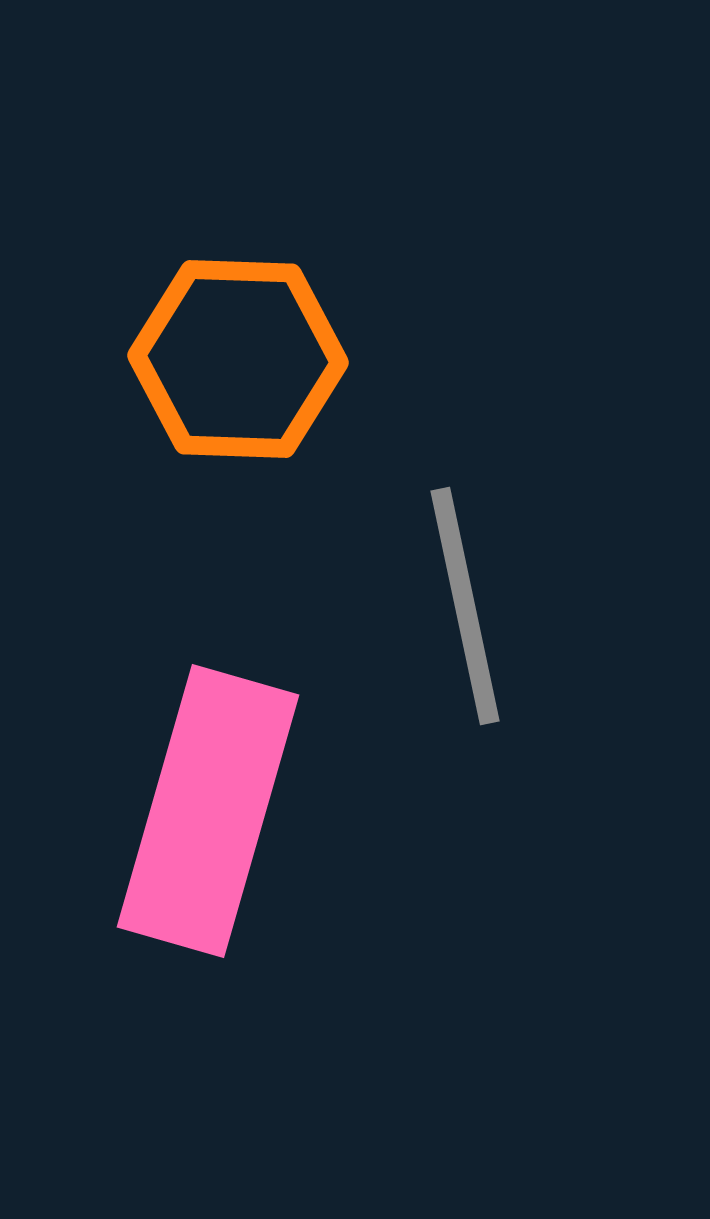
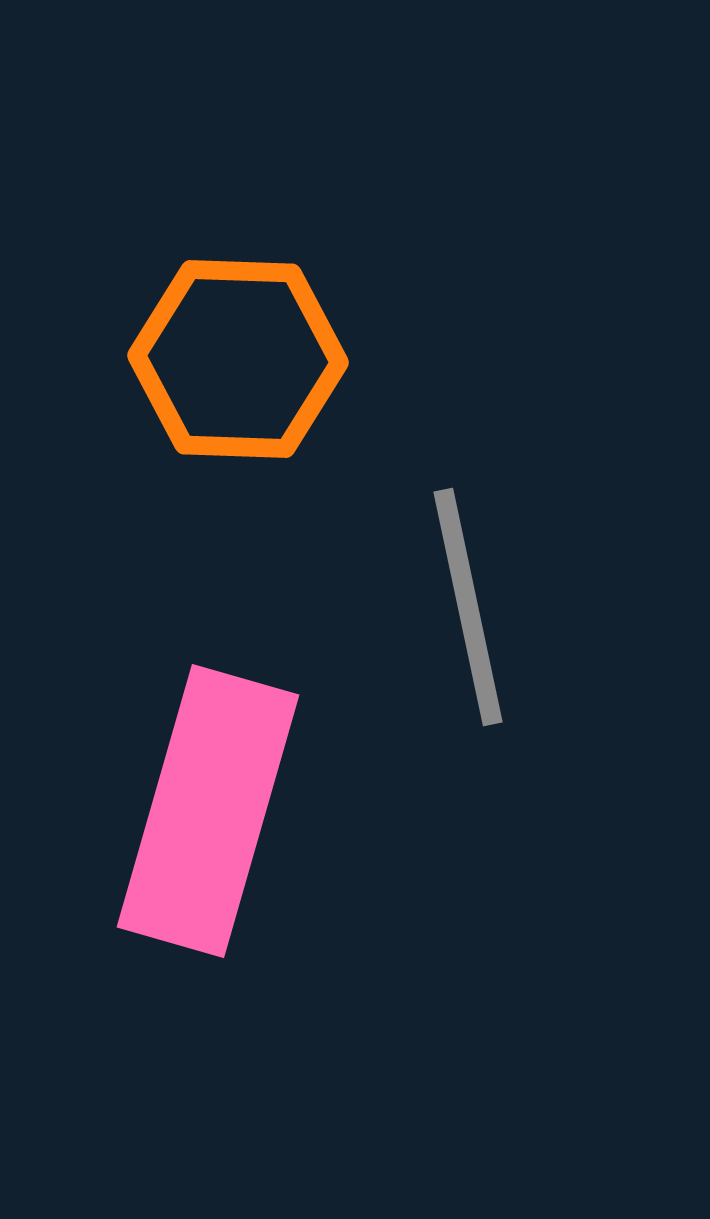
gray line: moved 3 px right, 1 px down
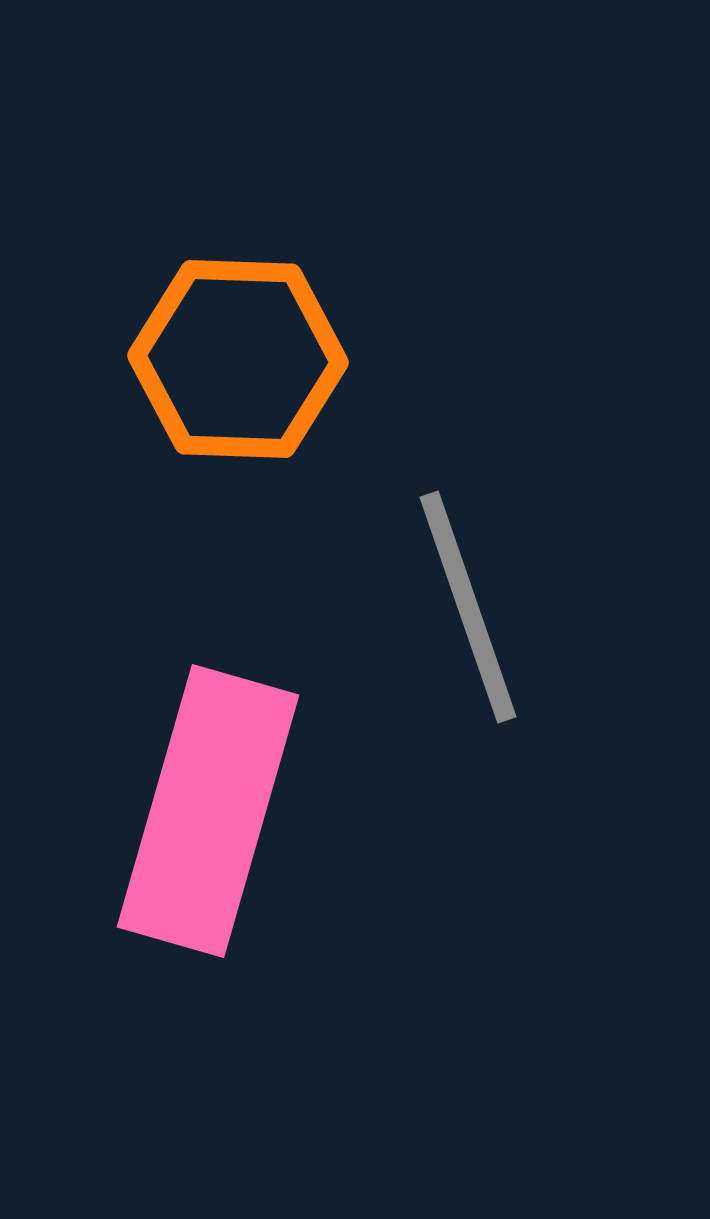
gray line: rotated 7 degrees counterclockwise
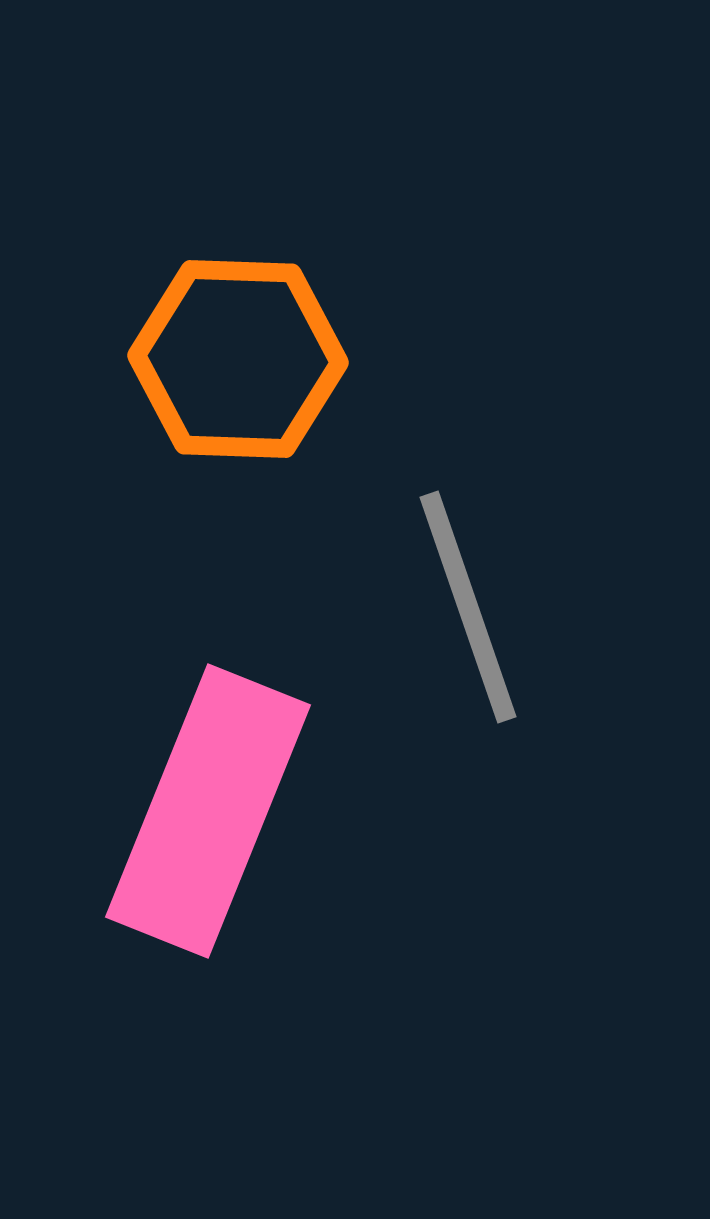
pink rectangle: rotated 6 degrees clockwise
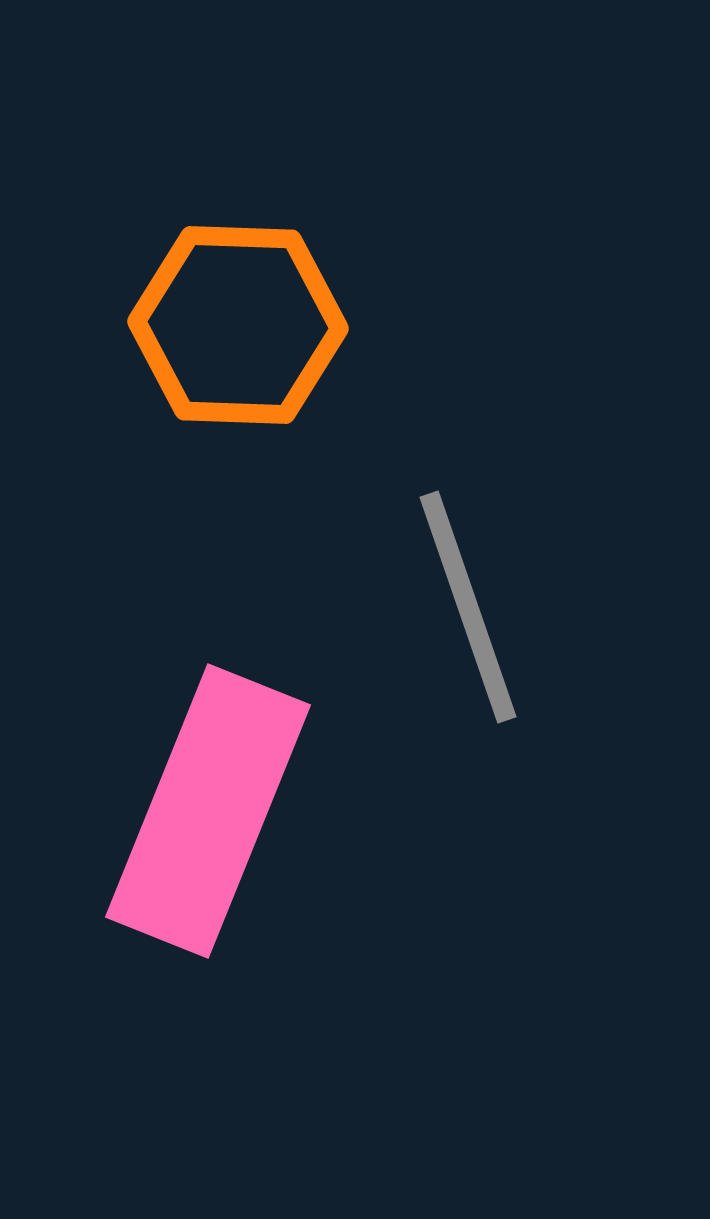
orange hexagon: moved 34 px up
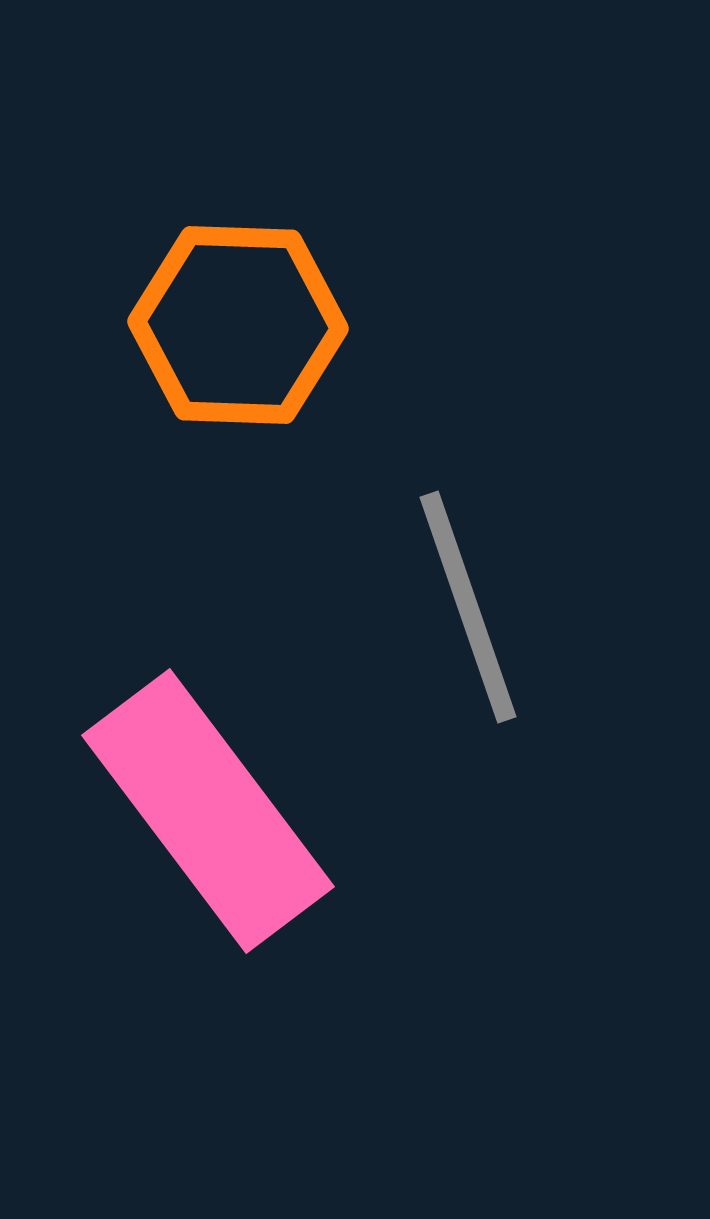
pink rectangle: rotated 59 degrees counterclockwise
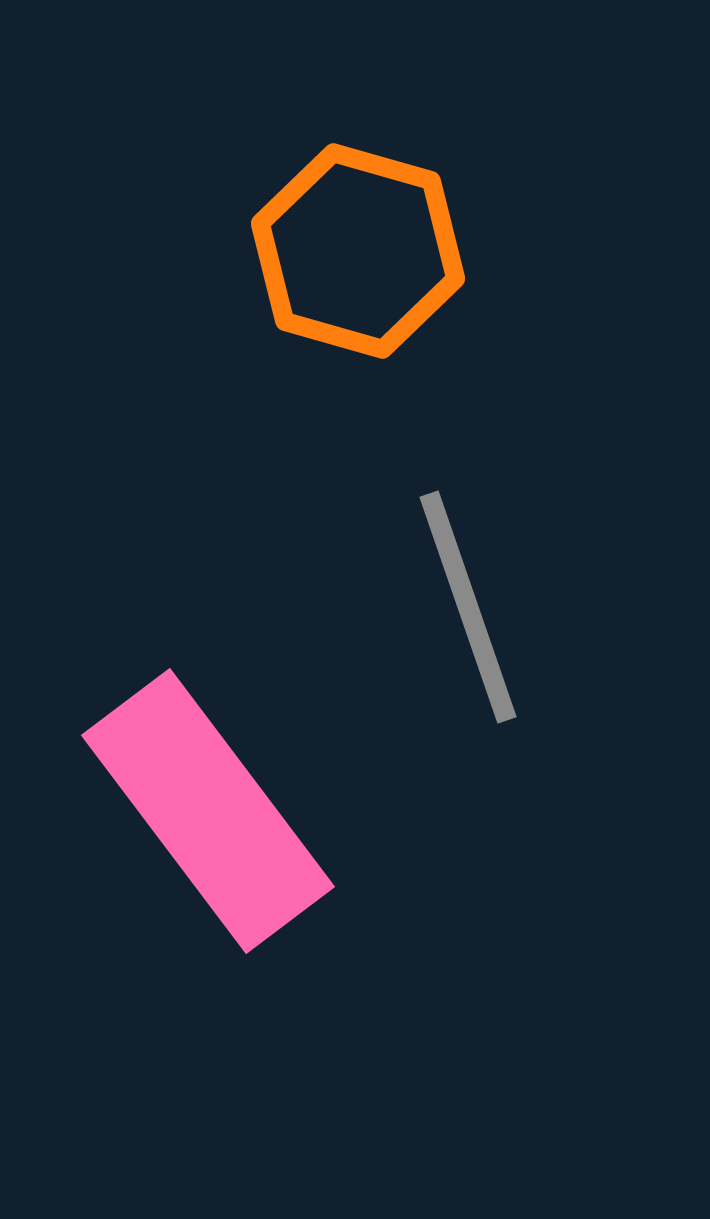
orange hexagon: moved 120 px right, 74 px up; rotated 14 degrees clockwise
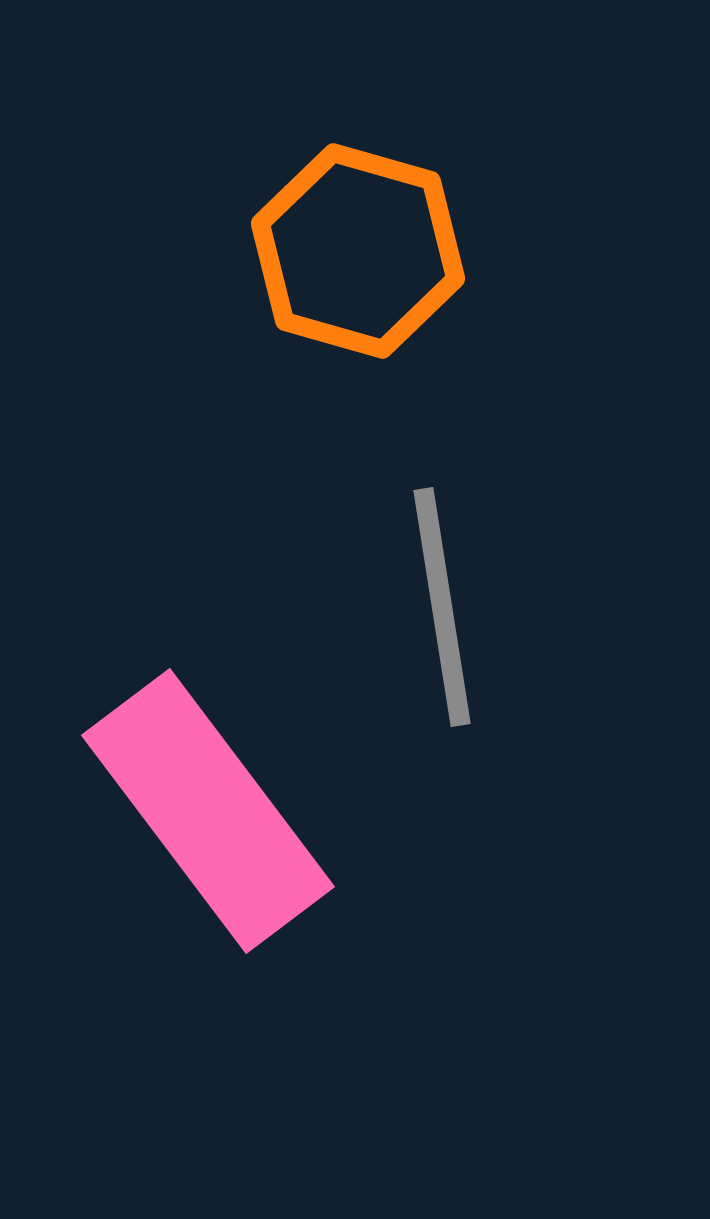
gray line: moved 26 px left; rotated 10 degrees clockwise
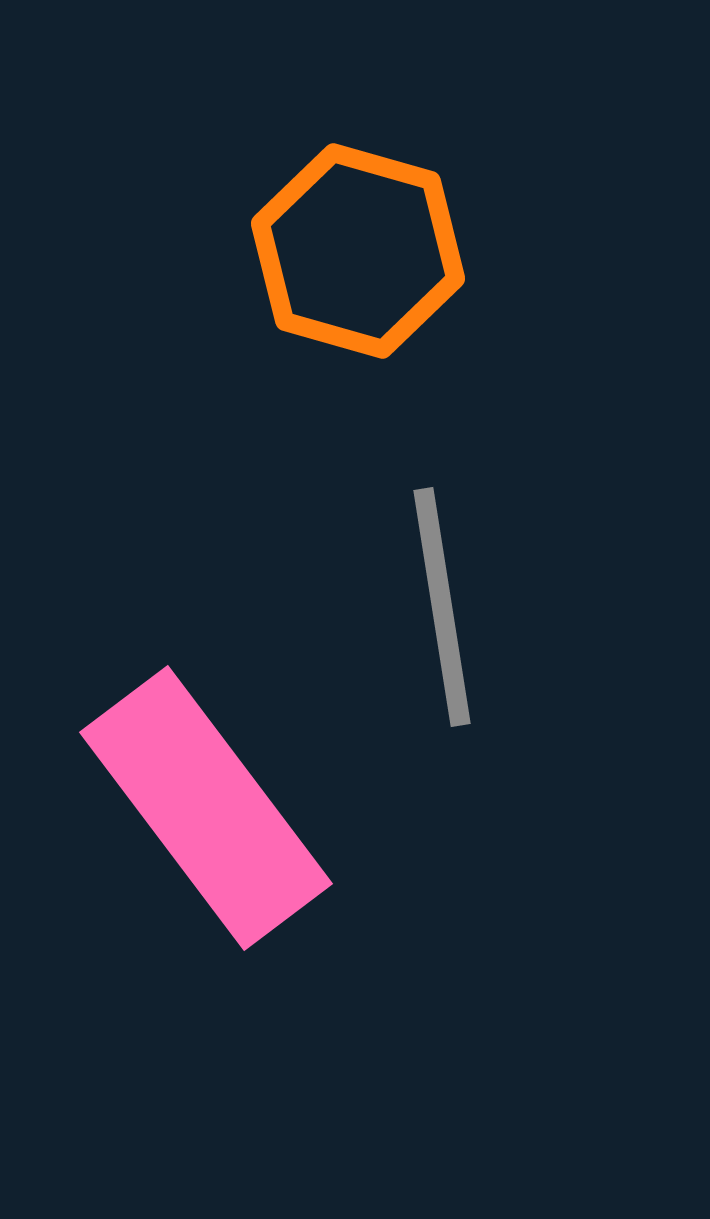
pink rectangle: moved 2 px left, 3 px up
